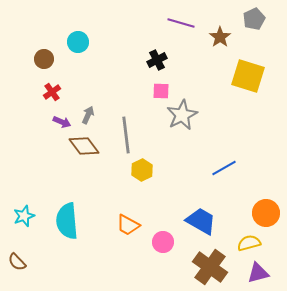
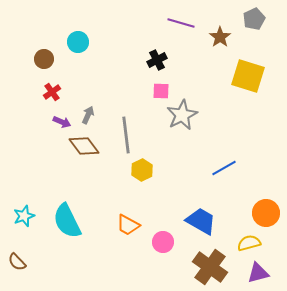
cyan semicircle: rotated 21 degrees counterclockwise
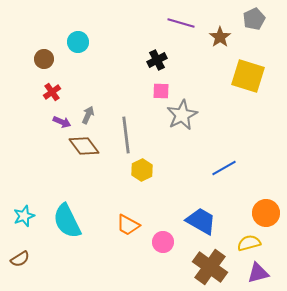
brown semicircle: moved 3 px right, 3 px up; rotated 78 degrees counterclockwise
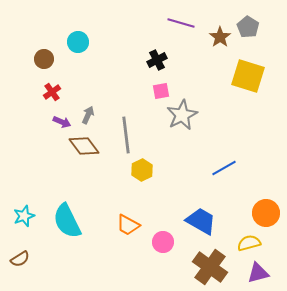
gray pentagon: moved 6 px left, 8 px down; rotated 15 degrees counterclockwise
pink square: rotated 12 degrees counterclockwise
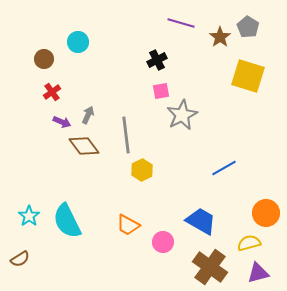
cyan star: moved 5 px right; rotated 15 degrees counterclockwise
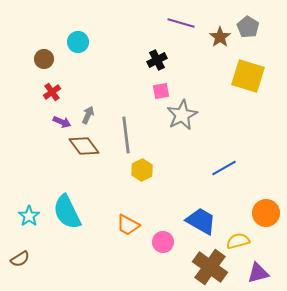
cyan semicircle: moved 9 px up
yellow semicircle: moved 11 px left, 2 px up
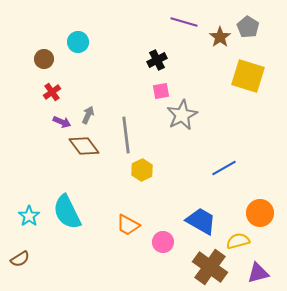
purple line: moved 3 px right, 1 px up
orange circle: moved 6 px left
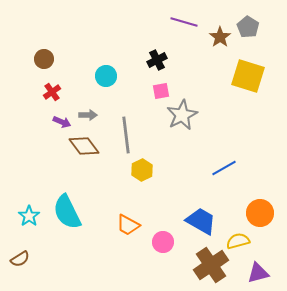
cyan circle: moved 28 px right, 34 px down
gray arrow: rotated 66 degrees clockwise
brown cross: moved 1 px right, 2 px up; rotated 20 degrees clockwise
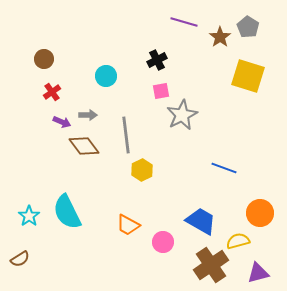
blue line: rotated 50 degrees clockwise
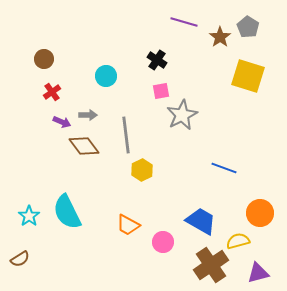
black cross: rotated 30 degrees counterclockwise
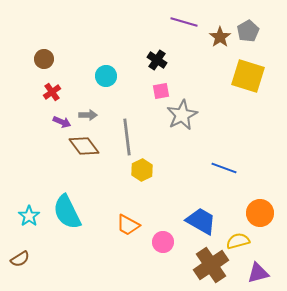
gray pentagon: moved 4 px down; rotated 10 degrees clockwise
gray line: moved 1 px right, 2 px down
